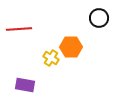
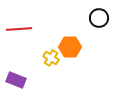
orange hexagon: moved 1 px left
purple rectangle: moved 9 px left, 5 px up; rotated 12 degrees clockwise
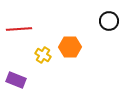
black circle: moved 10 px right, 3 px down
yellow cross: moved 8 px left, 3 px up
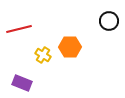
red line: rotated 10 degrees counterclockwise
purple rectangle: moved 6 px right, 3 px down
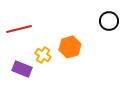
orange hexagon: rotated 15 degrees counterclockwise
purple rectangle: moved 14 px up
